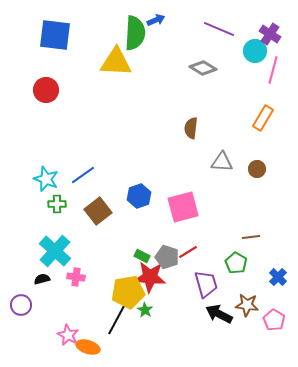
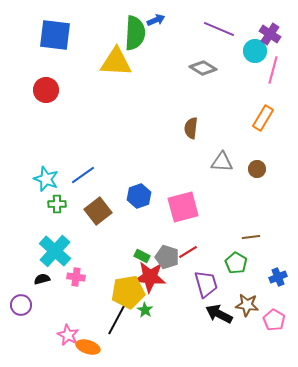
blue cross: rotated 24 degrees clockwise
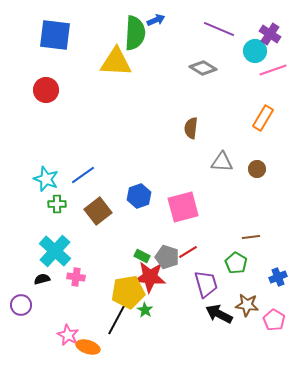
pink line: rotated 56 degrees clockwise
